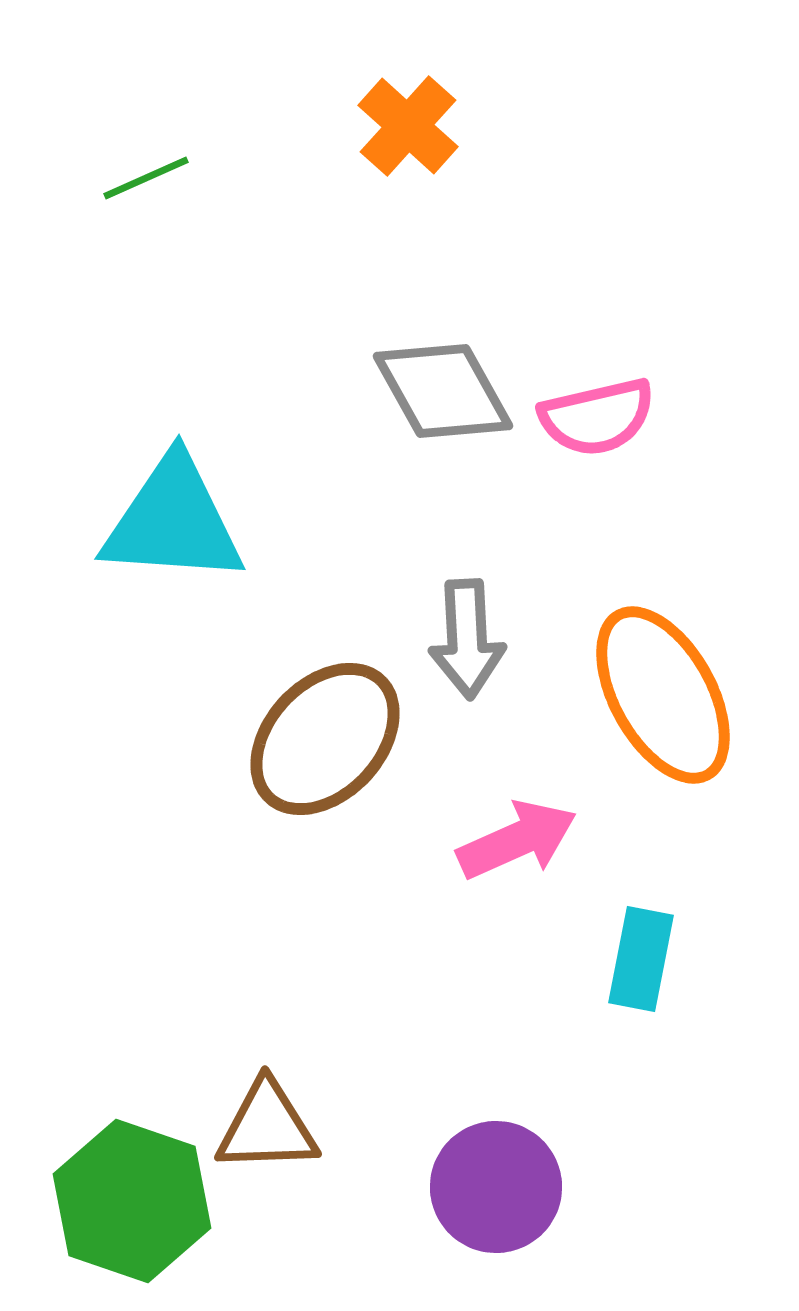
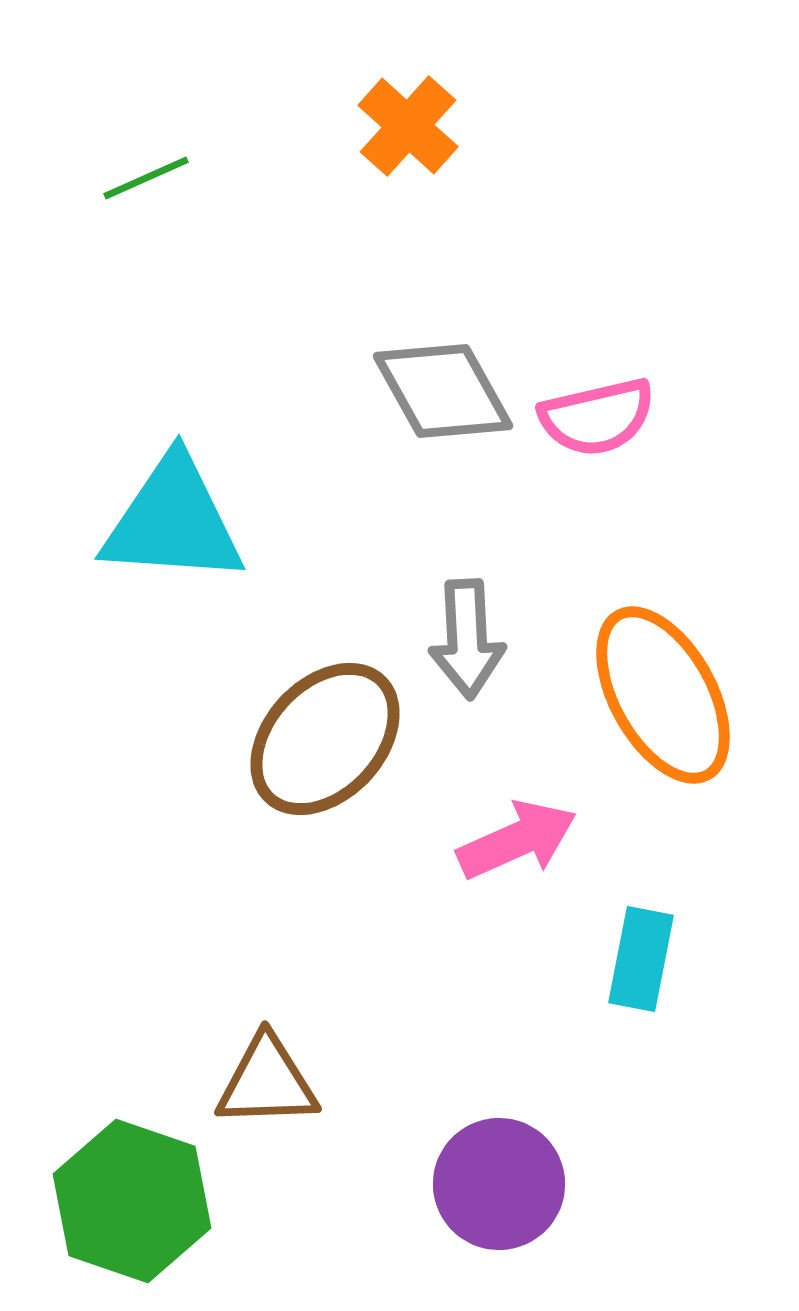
brown triangle: moved 45 px up
purple circle: moved 3 px right, 3 px up
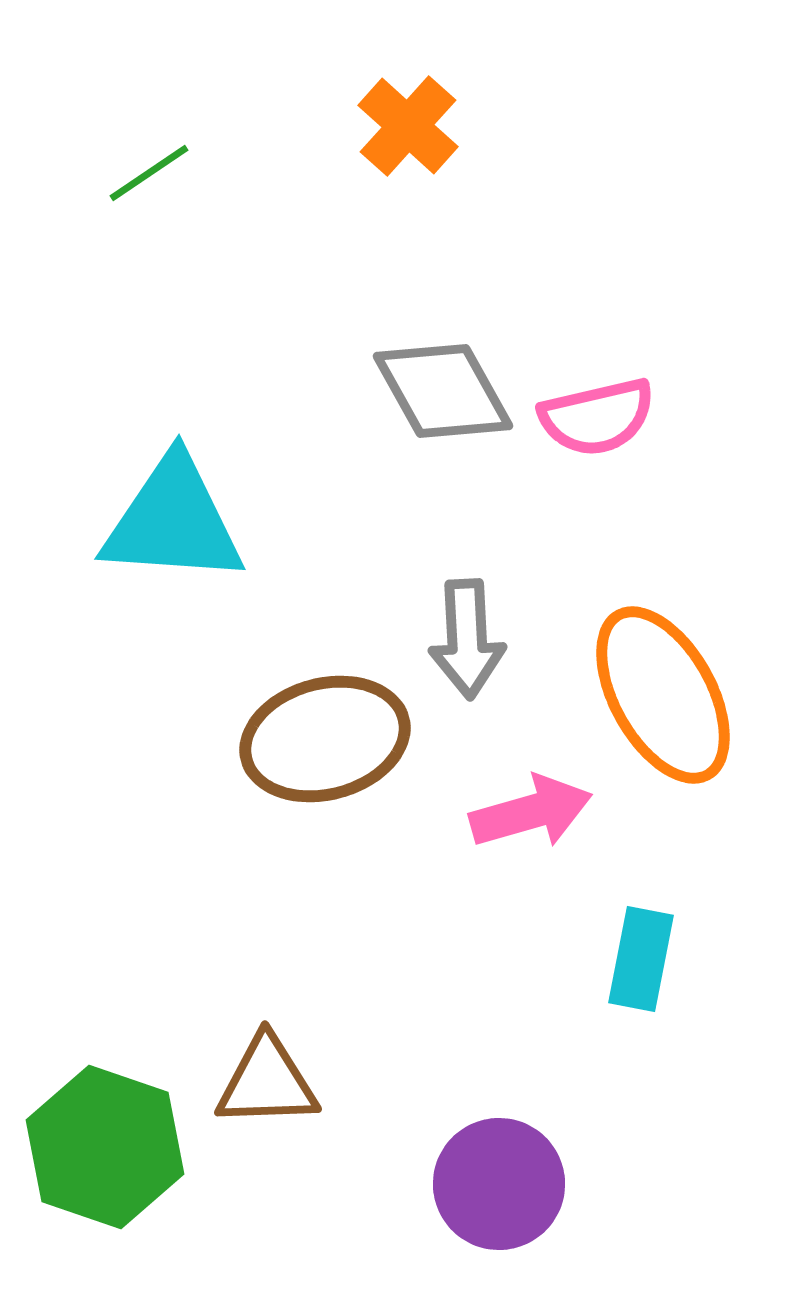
green line: moved 3 px right, 5 px up; rotated 10 degrees counterclockwise
brown ellipse: rotated 32 degrees clockwise
pink arrow: moved 14 px right, 28 px up; rotated 8 degrees clockwise
green hexagon: moved 27 px left, 54 px up
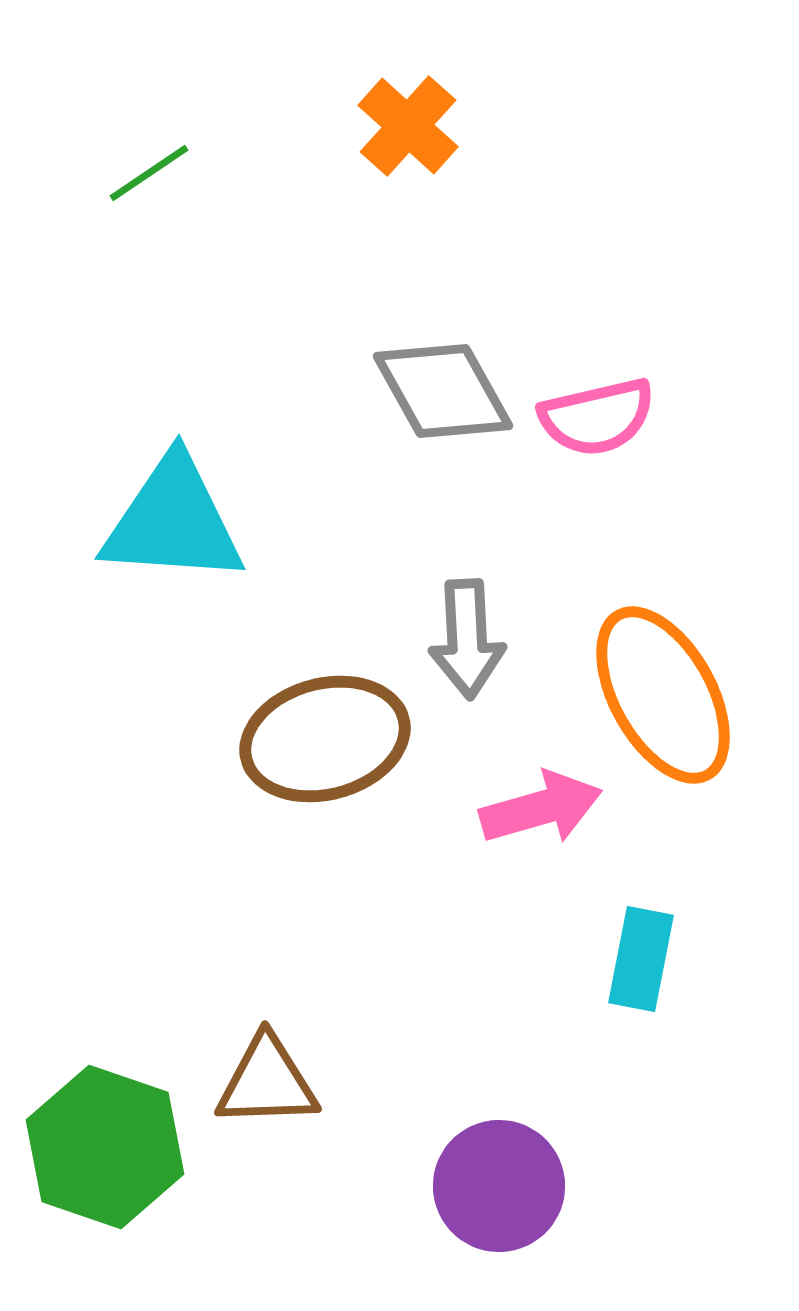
pink arrow: moved 10 px right, 4 px up
purple circle: moved 2 px down
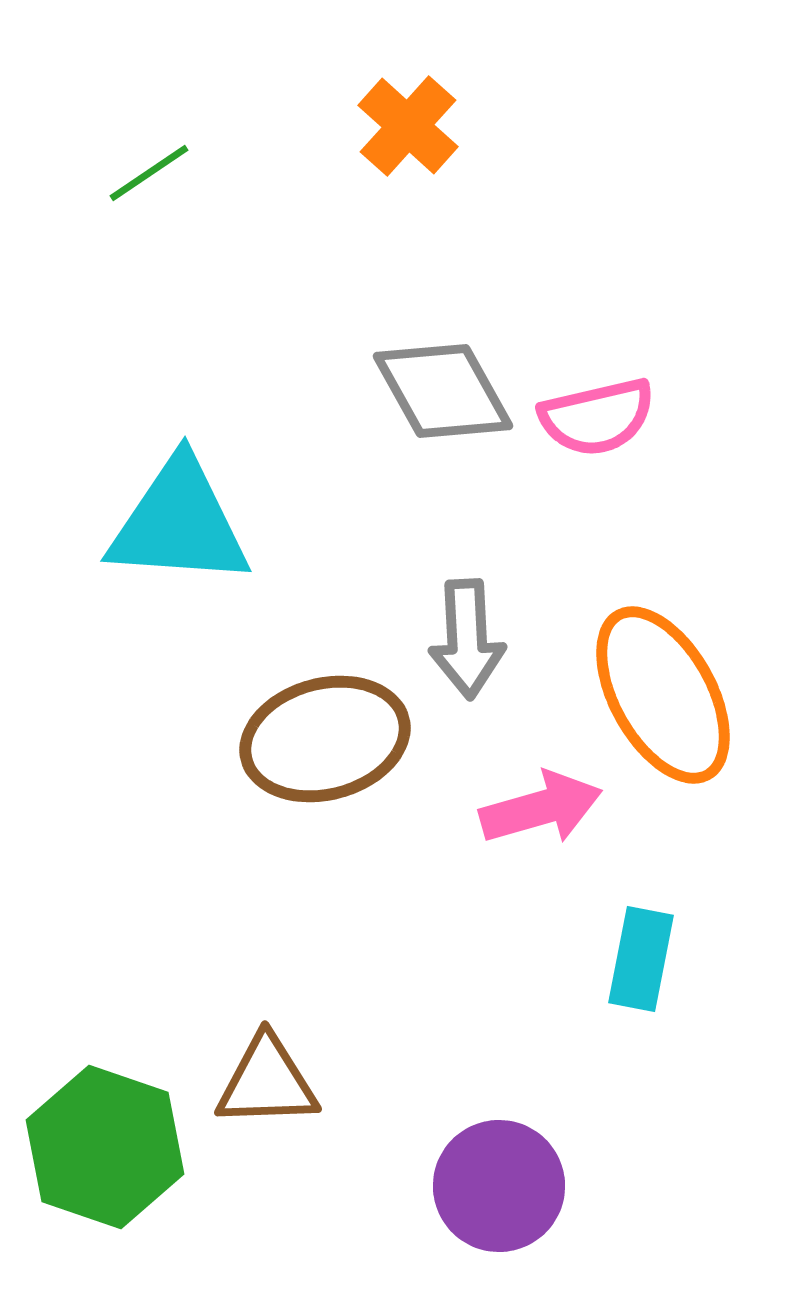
cyan triangle: moved 6 px right, 2 px down
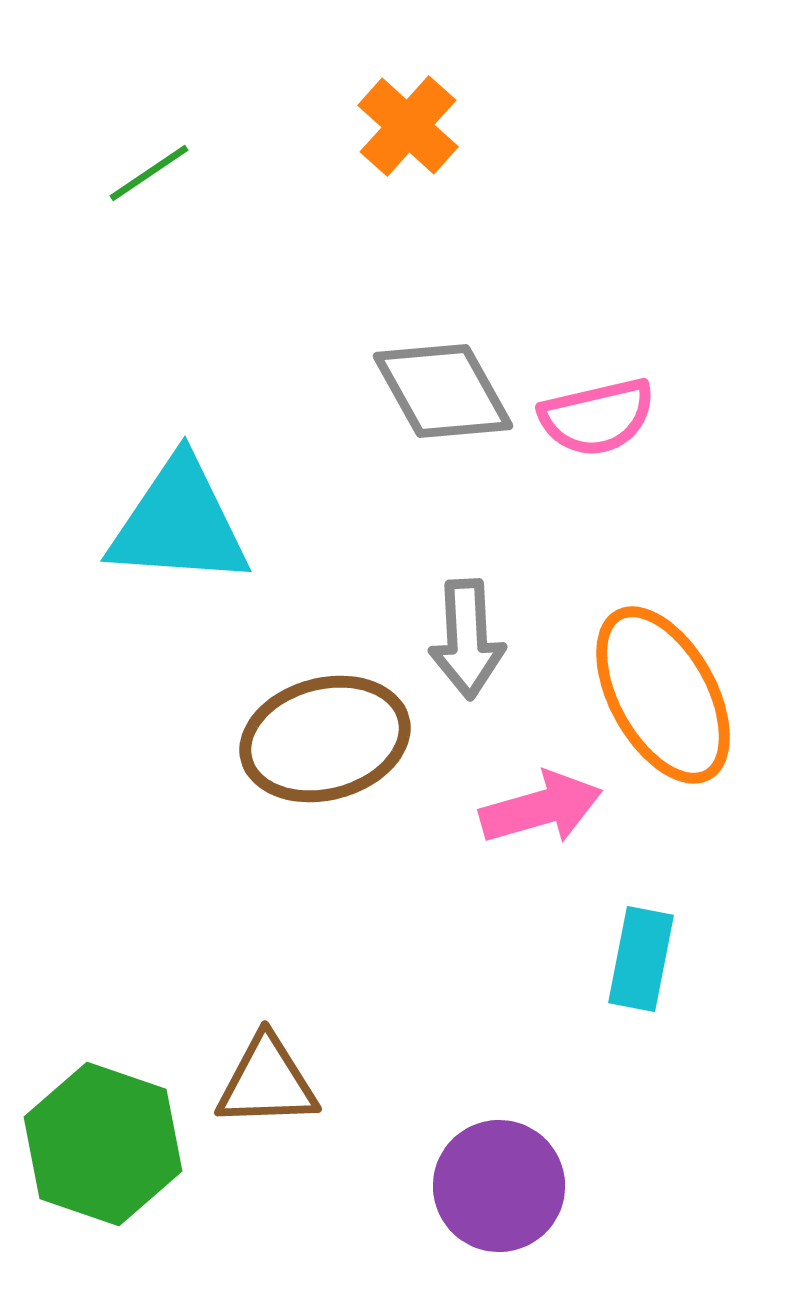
green hexagon: moved 2 px left, 3 px up
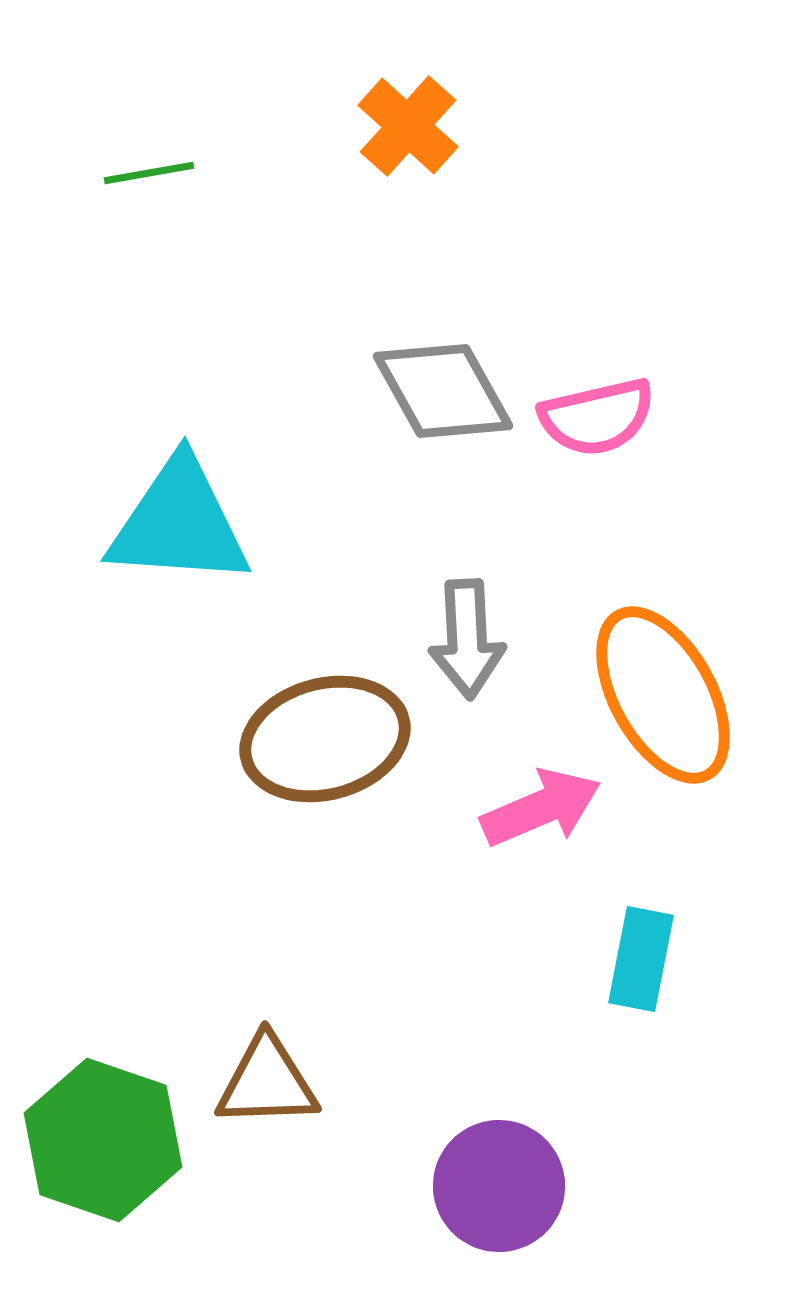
green line: rotated 24 degrees clockwise
pink arrow: rotated 7 degrees counterclockwise
green hexagon: moved 4 px up
